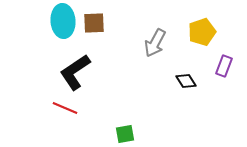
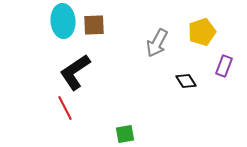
brown square: moved 2 px down
gray arrow: moved 2 px right
red line: rotated 40 degrees clockwise
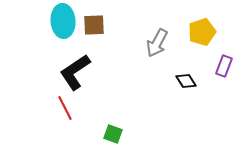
green square: moved 12 px left; rotated 30 degrees clockwise
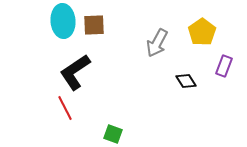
yellow pentagon: rotated 16 degrees counterclockwise
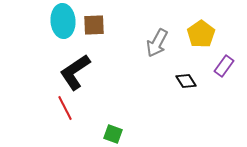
yellow pentagon: moved 1 px left, 2 px down
purple rectangle: rotated 15 degrees clockwise
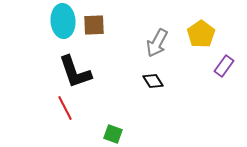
black L-shape: rotated 75 degrees counterclockwise
black diamond: moved 33 px left
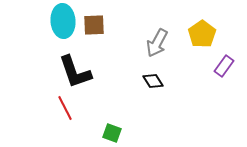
yellow pentagon: moved 1 px right
green square: moved 1 px left, 1 px up
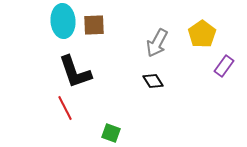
green square: moved 1 px left
